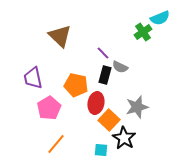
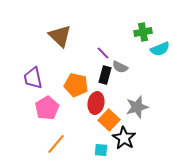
cyan semicircle: moved 31 px down
green cross: rotated 24 degrees clockwise
pink pentagon: moved 2 px left
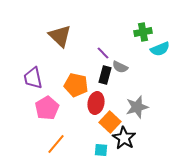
orange square: moved 1 px right, 2 px down
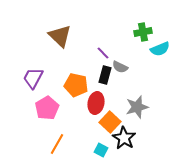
purple trapezoid: rotated 40 degrees clockwise
orange line: moved 1 px right; rotated 10 degrees counterclockwise
cyan square: rotated 24 degrees clockwise
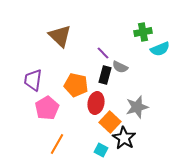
purple trapezoid: moved 2 px down; rotated 20 degrees counterclockwise
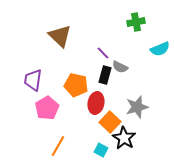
green cross: moved 7 px left, 10 px up
orange line: moved 1 px right, 2 px down
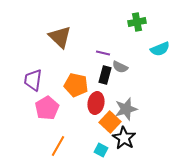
green cross: moved 1 px right
brown triangle: moved 1 px down
purple line: rotated 32 degrees counterclockwise
gray star: moved 11 px left, 2 px down
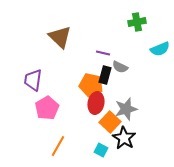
orange pentagon: moved 15 px right
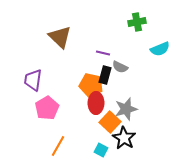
red ellipse: rotated 10 degrees counterclockwise
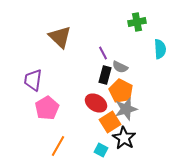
cyan semicircle: rotated 72 degrees counterclockwise
purple line: rotated 48 degrees clockwise
orange pentagon: moved 30 px right, 6 px down; rotated 15 degrees clockwise
red ellipse: rotated 60 degrees counterclockwise
orange square: rotated 15 degrees clockwise
